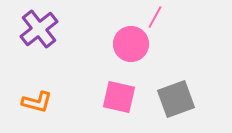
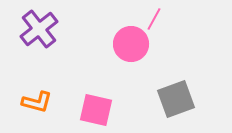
pink line: moved 1 px left, 2 px down
pink square: moved 23 px left, 13 px down
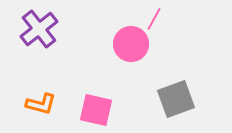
orange L-shape: moved 4 px right, 2 px down
